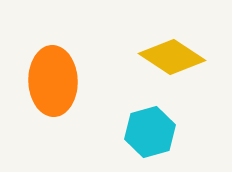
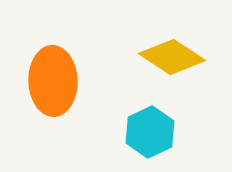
cyan hexagon: rotated 9 degrees counterclockwise
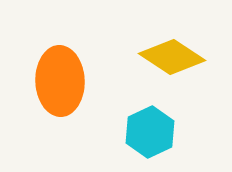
orange ellipse: moved 7 px right
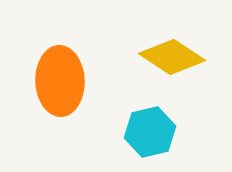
cyan hexagon: rotated 12 degrees clockwise
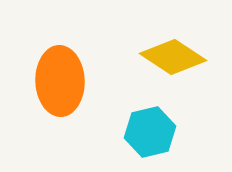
yellow diamond: moved 1 px right
